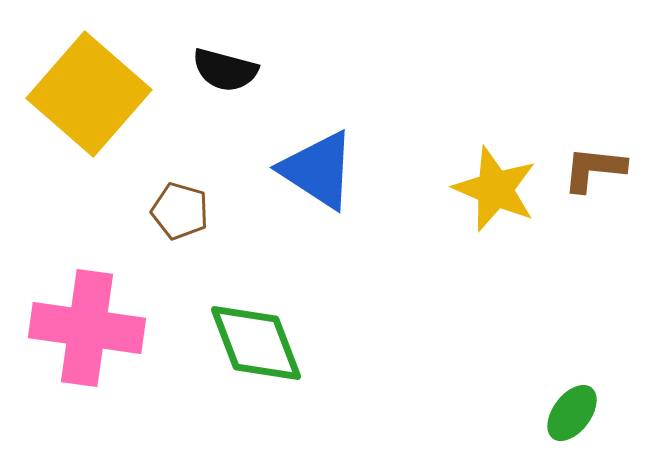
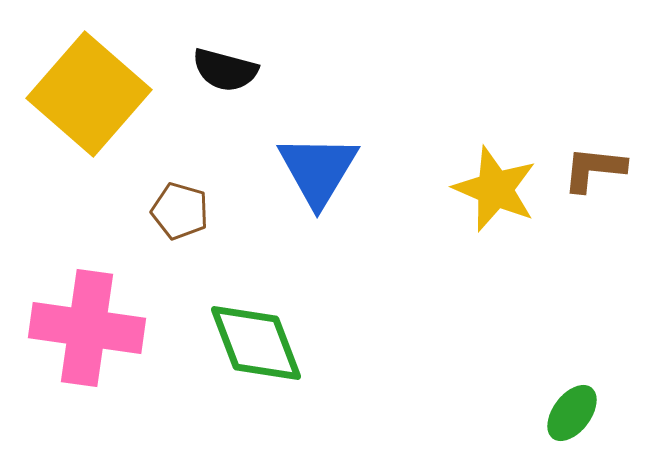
blue triangle: rotated 28 degrees clockwise
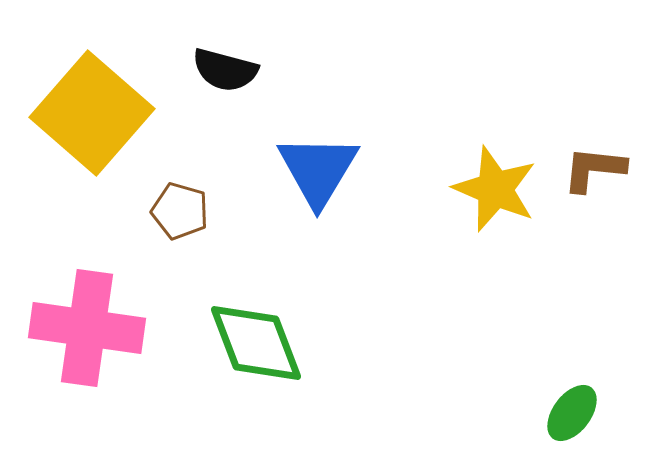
yellow square: moved 3 px right, 19 px down
